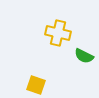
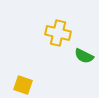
yellow square: moved 13 px left
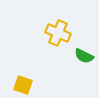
yellow cross: rotated 10 degrees clockwise
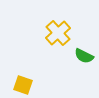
yellow cross: rotated 25 degrees clockwise
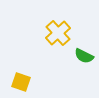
yellow square: moved 2 px left, 3 px up
